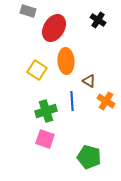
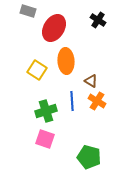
brown triangle: moved 2 px right
orange cross: moved 9 px left
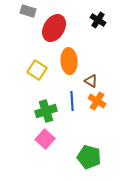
orange ellipse: moved 3 px right
pink square: rotated 24 degrees clockwise
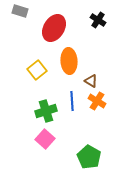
gray rectangle: moved 8 px left
yellow square: rotated 18 degrees clockwise
green pentagon: rotated 15 degrees clockwise
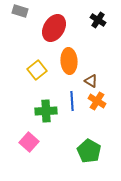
green cross: rotated 15 degrees clockwise
pink square: moved 16 px left, 3 px down
green pentagon: moved 6 px up
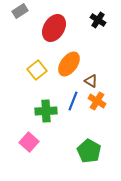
gray rectangle: rotated 49 degrees counterclockwise
orange ellipse: moved 3 px down; rotated 40 degrees clockwise
blue line: moved 1 px right; rotated 24 degrees clockwise
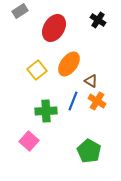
pink square: moved 1 px up
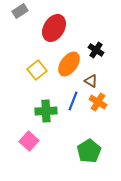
black cross: moved 2 px left, 30 px down
orange cross: moved 1 px right, 1 px down
green pentagon: rotated 10 degrees clockwise
